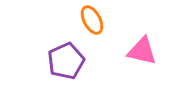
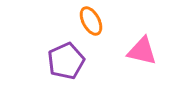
orange ellipse: moved 1 px left, 1 px down
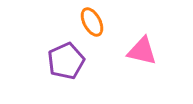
orange ellipse: moved 1 px right, 1 px down
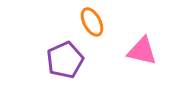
purple pentagon: moved 1 px left, 1 px up
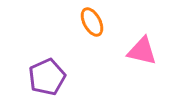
purple pentagon: moved 18 px left, 17 px down
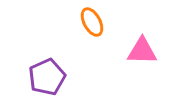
pink triangle: rotated 12 degrees counterclockwise
